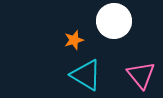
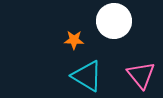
orange star: rotated 18 degrees clockwise
cyan triangle: moved 1 px right, 1 px down
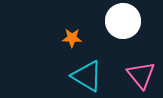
white circle: moved 9 px right
orange star: moved 2 px left, 2 px up
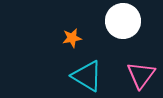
orange star: rotated 12 degrees counterclockwise
pink triangle: rotated 16 degrees clockwise
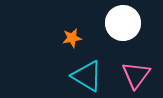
white circle: moved 2 px down
pink triangle: moved 5 px left
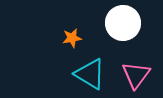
cyan triangle: moved 3 px right, 2 px up
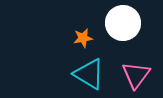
orange star: moved 11 px right
cyan triangle: moved 1 px left
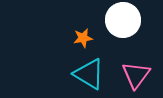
white circle: moved 3 px up
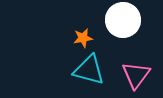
cyan triangle: moved 4 px up; rotated 16 degrees counterclockwise
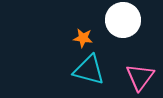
orange star: rotated 18 degrees clockwise
pink triangle: moved 4 px right, 2 px down
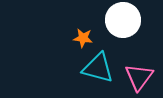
cyan triangle: moved 9 px right, 2 px up
pink triangle: moved 1 px left
